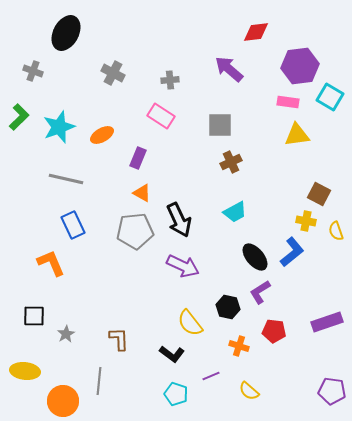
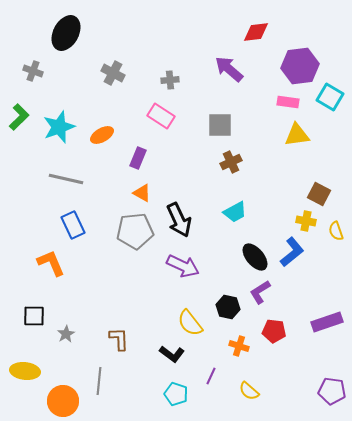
purple line at (211, 376): rotated 42 degrees counterclockwise
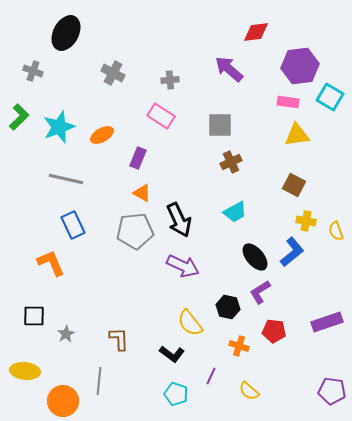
brown square at (319, 194): moved 25 px left, 9 px up
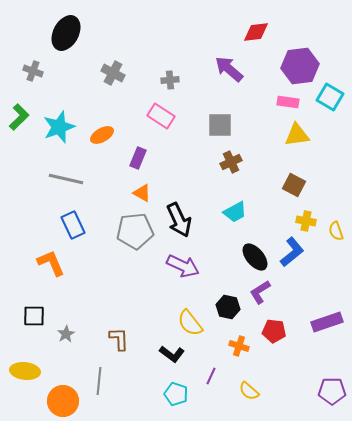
purple pentagon at (332, 391): rotated 8 degrees counterclockwise
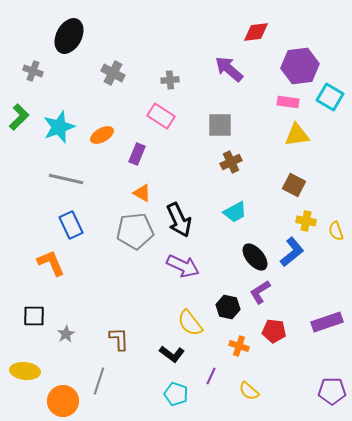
black ellipse at (66, 33): moved 3 px right, 3 px down
purple rectangle at (138, 158): moved 1 px left, 4 px up
blue rectangle at (73, 225): moved 2 px left
gray line at (99, 381): rotated 12 degrees clockwise
